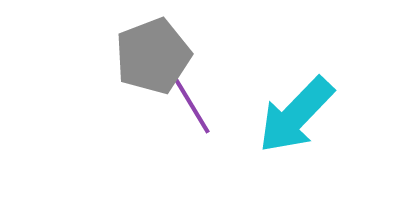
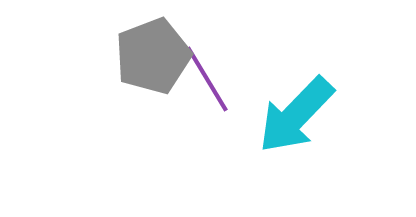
purple line: moved 18 px right, 22 px up
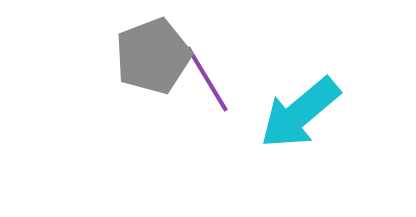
cyan arrow: moved 4 px right, 2 px up; rotated 6 degrees clockwise
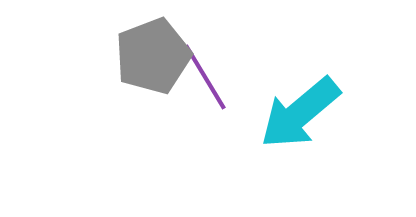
purple line: moved 2 px left, 2 px up
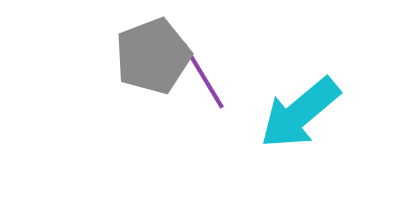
purple line: moved 2 px left, 1 px up
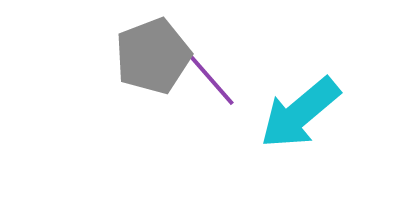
purple line: moved 5 px right; rotated 10 degrees counterclockwise
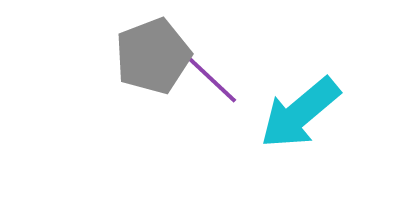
purple line: rotated 6 degrees counterclockwise
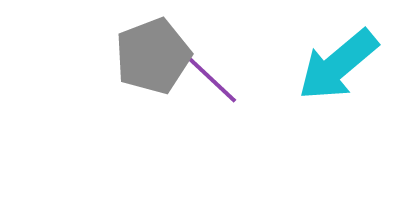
cyan arrow: moved 38 px right, 48 px up
